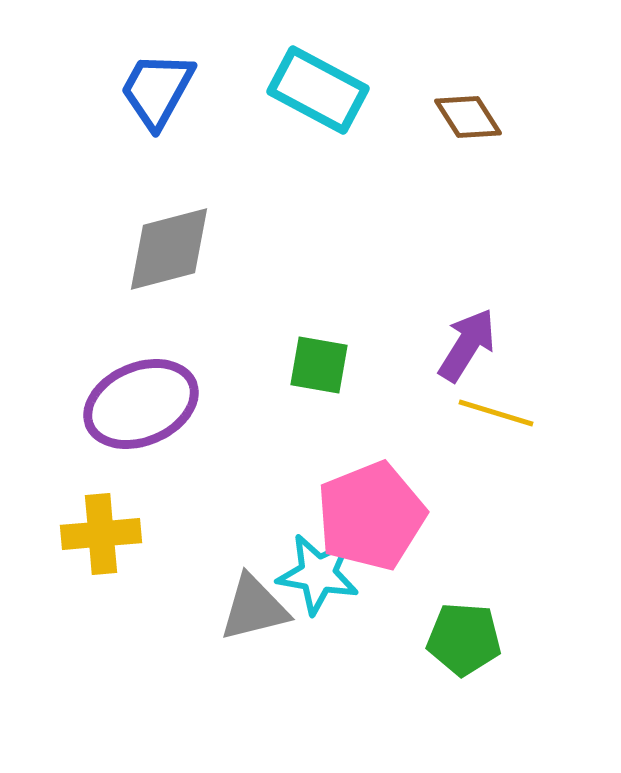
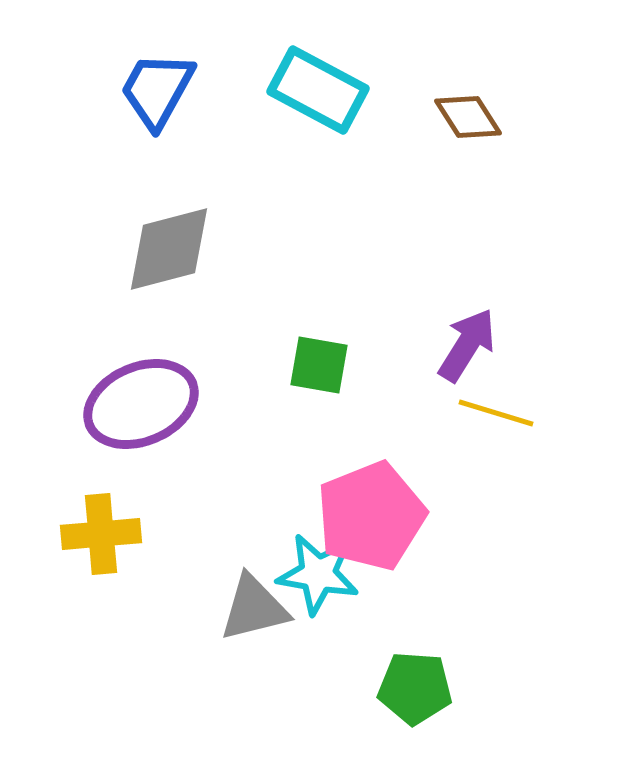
green pentagon: moved 49 px left, 49 px down
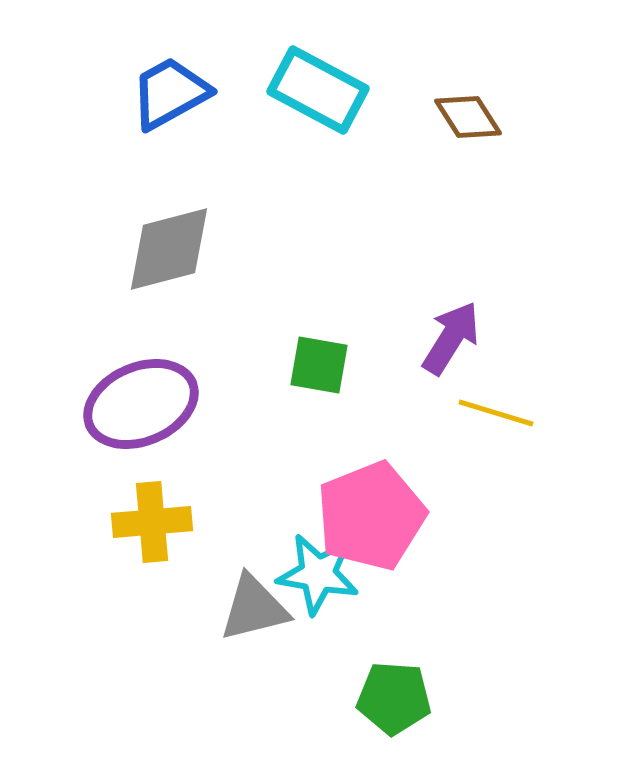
blue trapezoid: moved 13 px right, 3 px down; rotated 32 degrees clockwise
purple arrow: moved 16 px left, 7 px up
yellow cross: moved 51 px right, 12 px up
green pentagon: moved 21 px left, 10 px down
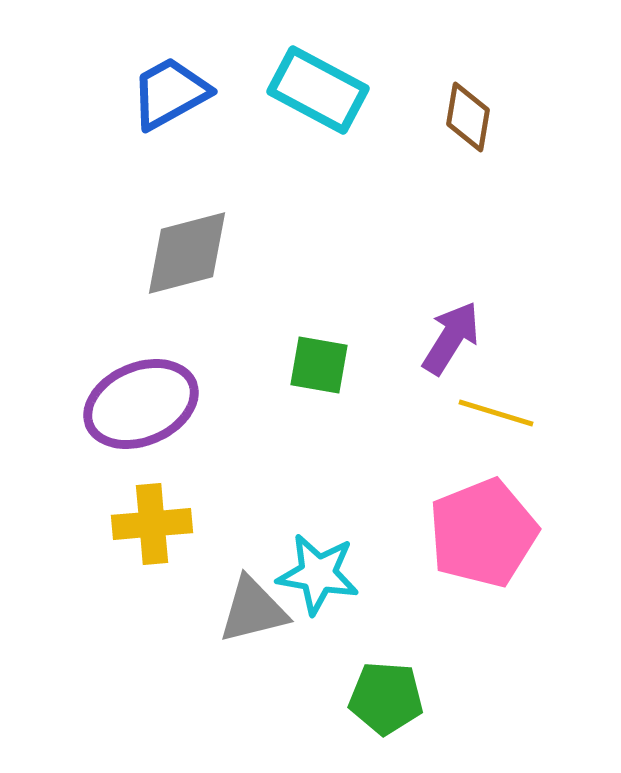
brown diamond: rotated 42 degrees clockwise
gray diamond: moved 18 px right, 4 px down
pink pentagon: moved 112 px right, 17 px down
yellow cross: moved 2 px down
gray triangle: moved 1 px left, 2 px down
green pentagon: moved 8 px left
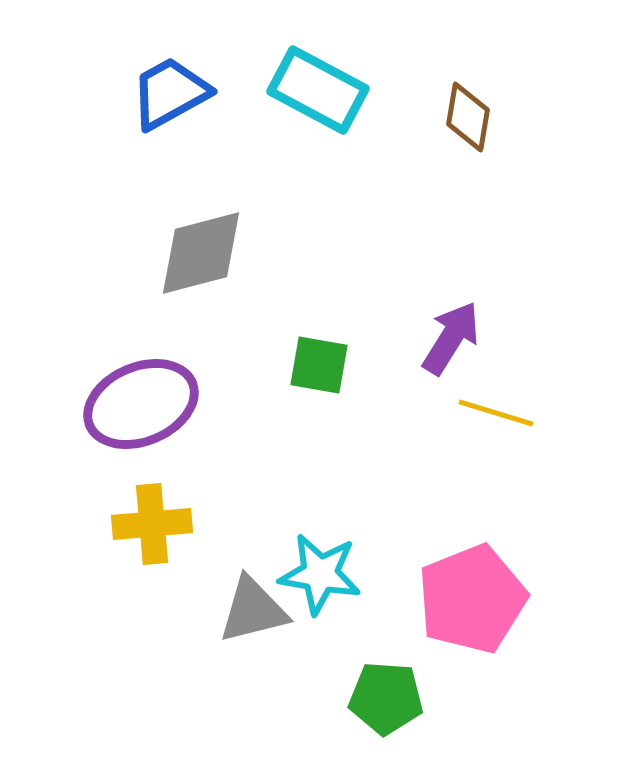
gray diamond: moved 14 px right
pink pentagon: moved 11 px left, 66 px down
cyan star: moved 2 px right
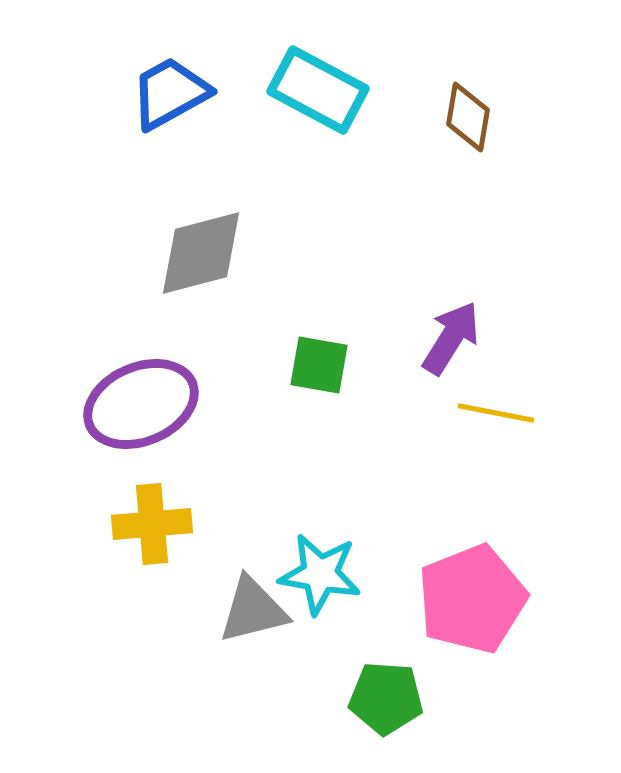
yellow line: rotated 6 degrees counterclockwise
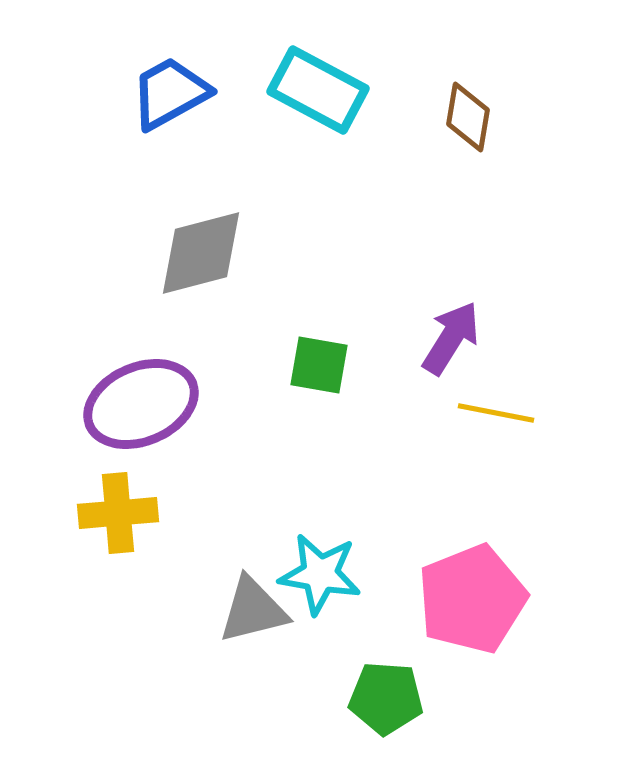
yellow cross: moved 34 px left, 11 px up
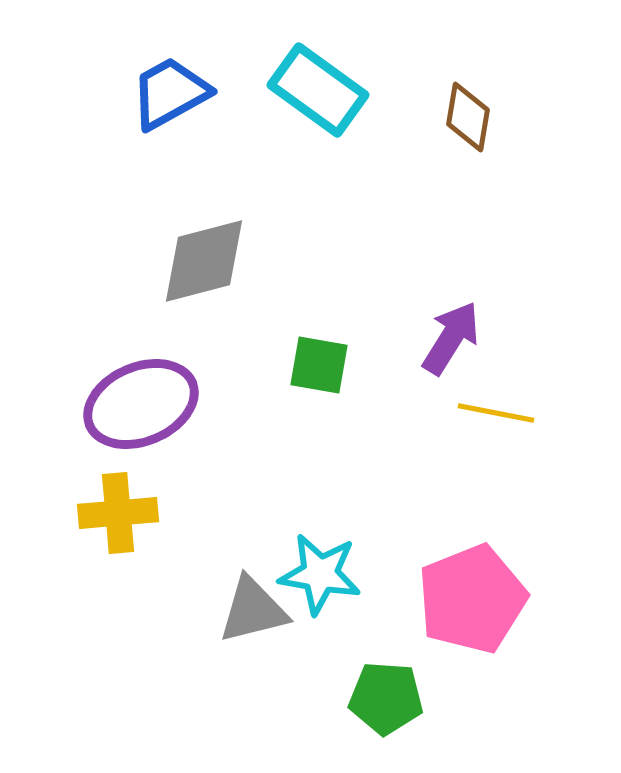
cyan rectangle: rotated 8 degrees clockwise
gray diamond: moved 3 px right, 8 px down
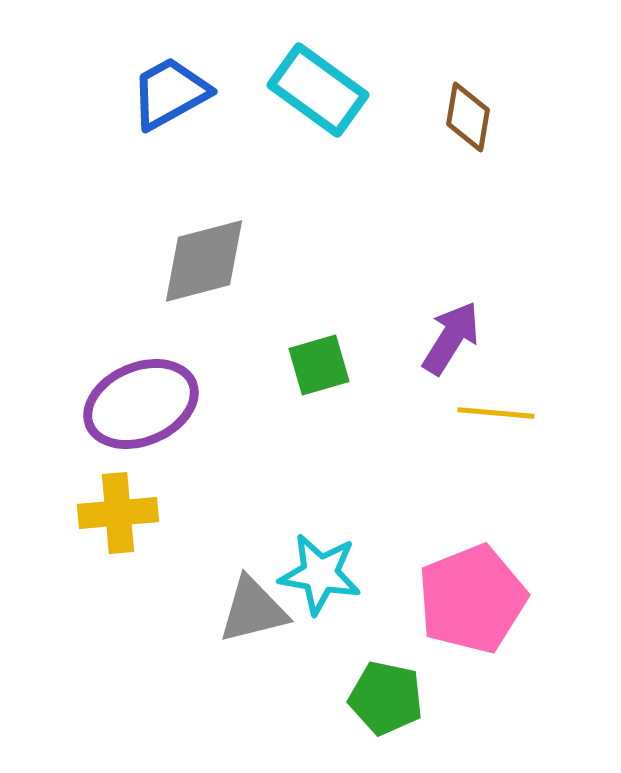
green square: rotated 26 degrees counterclockwise
yellow line: rotated 6 degrees counterclockwise
green pentagon: rotated 8 degrees clockwise
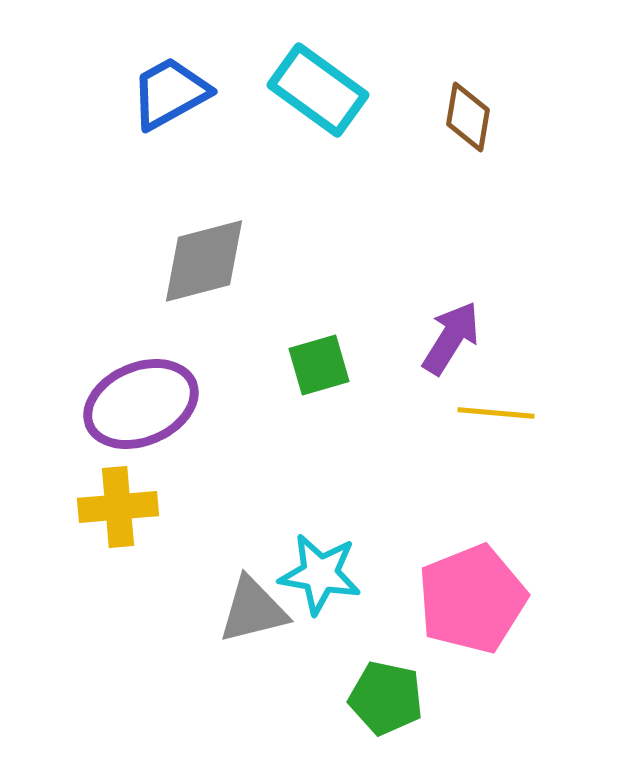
yellow cross: moved 6 px up
